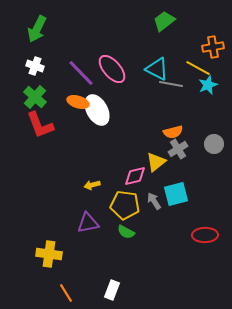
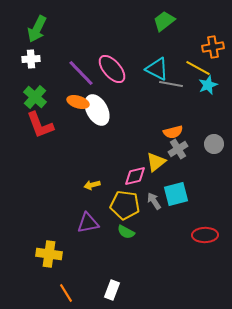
white cross: moved 4 px left, 7 px up; rotated 24 degrees counterclockwise
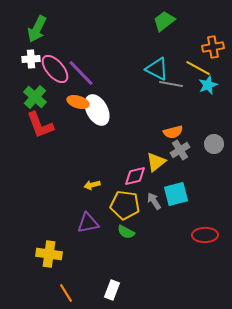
pink ellipse: moved 57 px left
gray cross: moved 2 px right, 1 px down
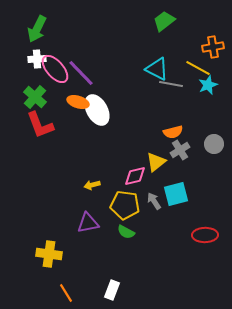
white cross: moved 6 px right
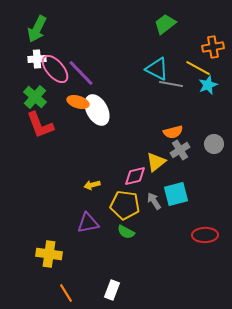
green trapezoid: moved 1 px right, 3 px down
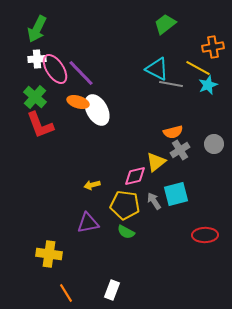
pink ellipse: rotated 8 degrees clockwise
